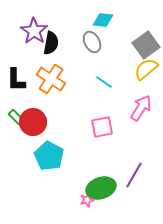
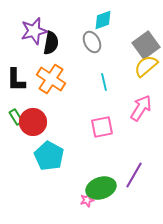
cyan diamond: rotated 25 degrees counterclockwise
purple star: rotated 24 degrees clockwise
yellow semicircle: moved 3 px up
cyan line: rotated 42 degrees clockwise
green rectangle: rotated 14 degrees clockwise
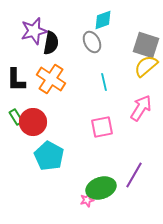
gray square: rotated 36 degrees counterclockwise
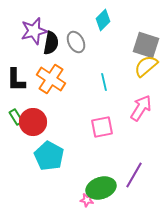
cyan diamond: rotated 25 degrees counterclockwise
gray ellipse: moved 16 px left
pink star: rotated 24 degrees clockwise
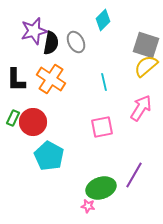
green rectangle: moved 3 px left, 1 px down; rotated 56 degrees clockwise
pink star: moved 1 px right, 6 px down
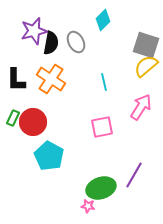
pink arrow: moved 1 px up
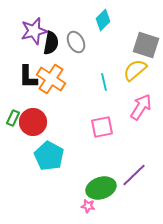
yellow semicircle: moved 11 px left, 4 px down
black L-shape: moved 12 px right, 3 px up
purple line: rotated 16 degrees clockwise
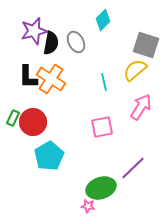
cyan pentagon: rotated 12 degrees clockwise
purple line: moved 1 px left, 7 px up
